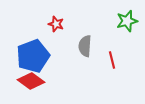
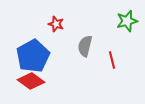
gray semicircle: rotated 10 degrees clockwise
blue pentagon: rotated 8 degrees counterclockwise
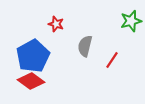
green star: moved 4 px right
red line: rotated 48 degrees clockwise
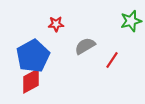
red star: rotated 21 degrees counterclockwise
gray semicircle: rotated 45 degrees clockwise
red diamond: rotated 64 degrees counterclockwise
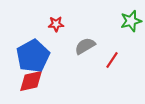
red diamond: rotated 16 degrees clockwise
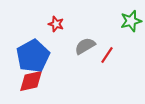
red star: rotated 21 degrees clockwise
red line: moved 5 px left, 5 px up
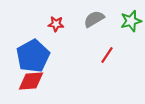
red star: rotated 14 degrees counterclockwise
gray semicircle: moved 9 px right, 27 px up
red diamond: rotated 8 degrees clockwise
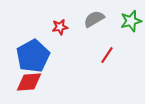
red star: moved 4 px right, 3 px down; rotated 14 degrees counterclockwise
red diamond: moved 2 px left, 1 px down
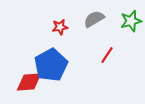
blue pentagon: moved 18 px right, 9 px down
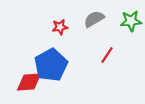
green star: rotated 10 degrees clockwise
